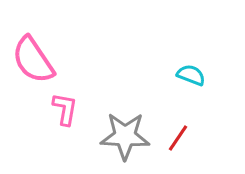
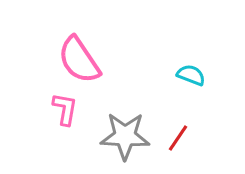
pink semicircle: moved 46 px right
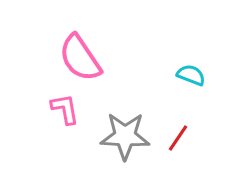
pink semicircle: moved 1 px right, 2 px up
pink L-shape: rotated 20 degrees counterclockwise
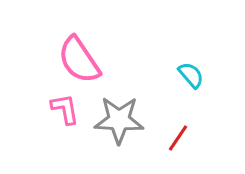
pink semicircle: moved 1 px left, 2 px down
cyan semicircle: rotated 28 degrees clockwise
gray star: moved 6 px left, 16 px up
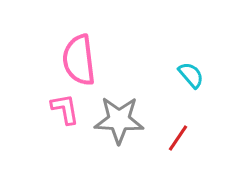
pink semicircle: rotated 27 degrees clockwise
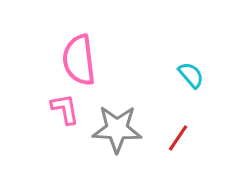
gray star: moved 2 px left, 9 px down
